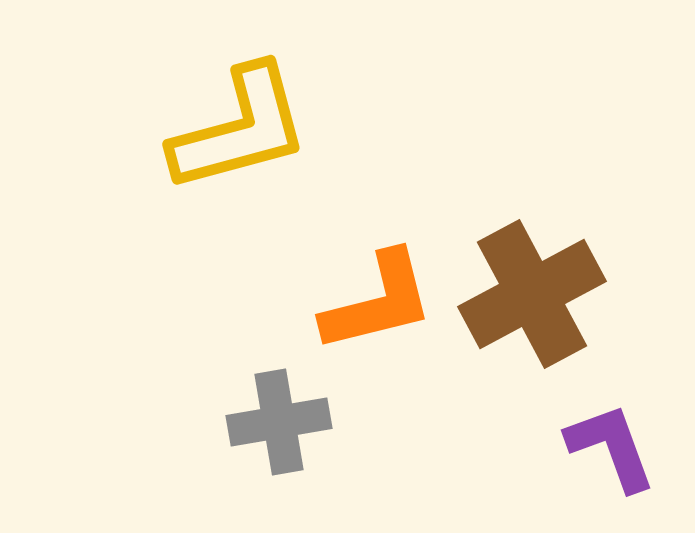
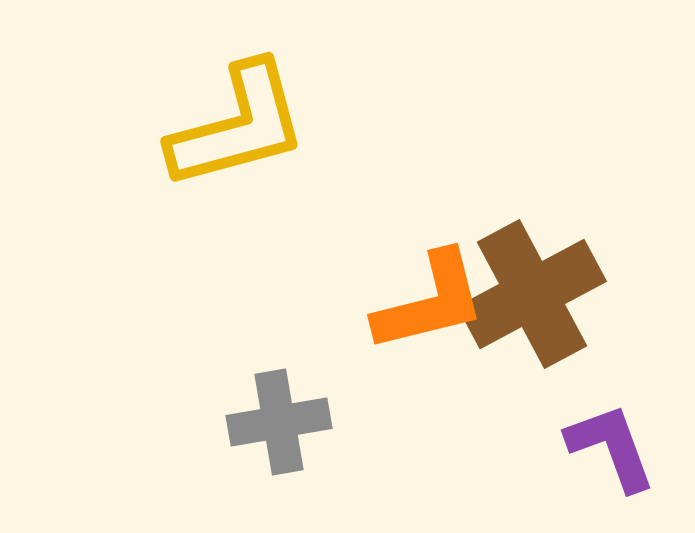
yellow L-shape: moved 2 px left, 3 px up
orange L-shape: moved 52 px right
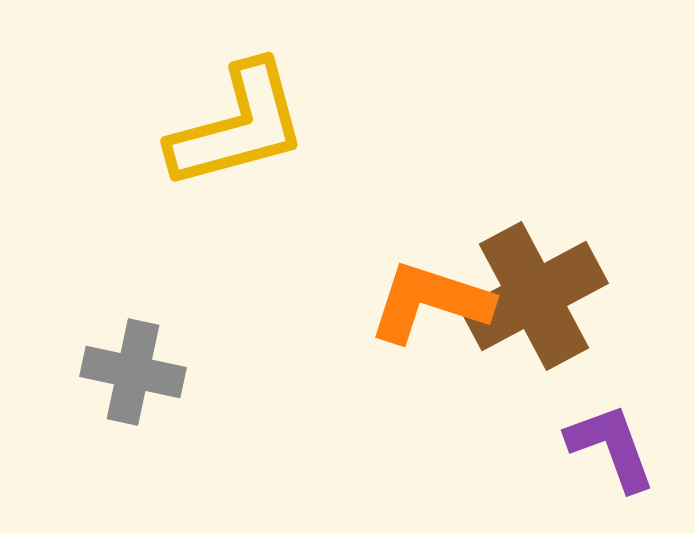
brown cross: moved 2 px right, 2 px down
orange L-shape: rotated 148 degrees counterclockwise
gray cross: moved 146 px left, 50 px up; rotated 22 degrees clockwise
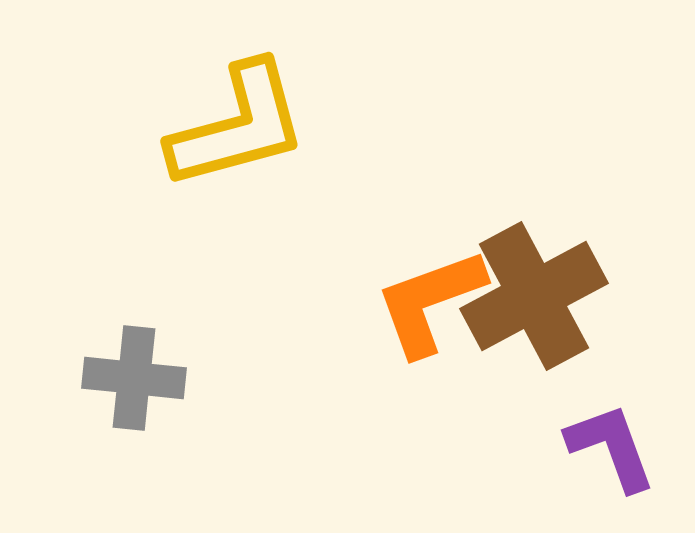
orange L-shape: rotated 38 degrees counterclockwise
gray cross: moved 1 px right, 6 px down; rotated 6 degrees counterclockwise
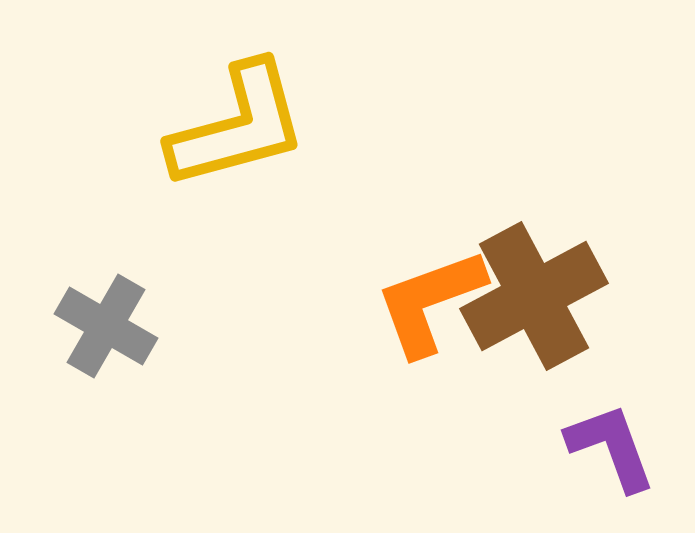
gray cross: moved 28 px left, 52 px up; rotated 24 degrees clockwise
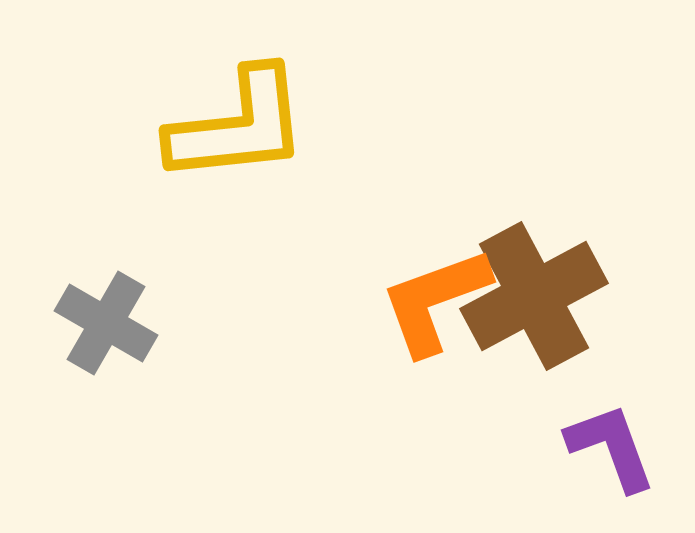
yellow L-shape: rotated 9 degrees clockwise
orange L-shape: moved 5 px right, 1 px up
gray cross: moved 3 px up
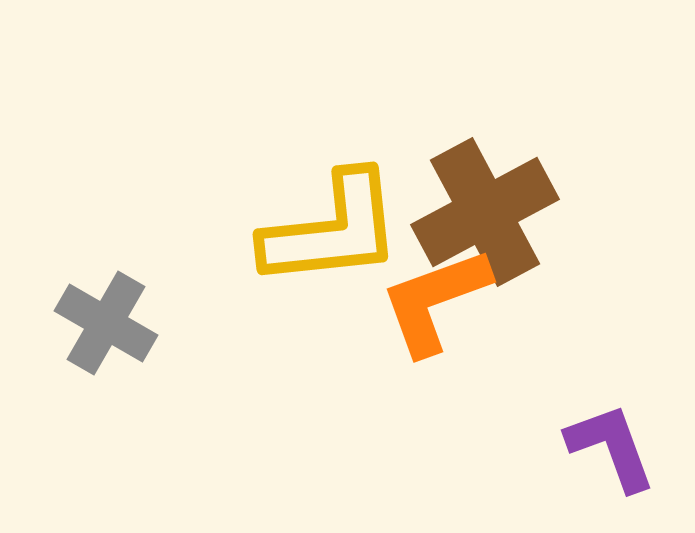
yellow L-shape: moved 94 px right, 104 px down
brown cross: moved 49 px left, 84 px up
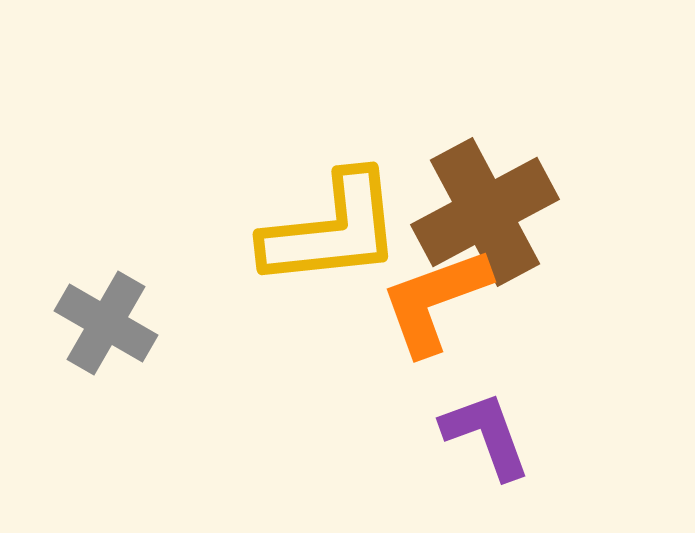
purple L-shape: moved 125 px left, 12 px up
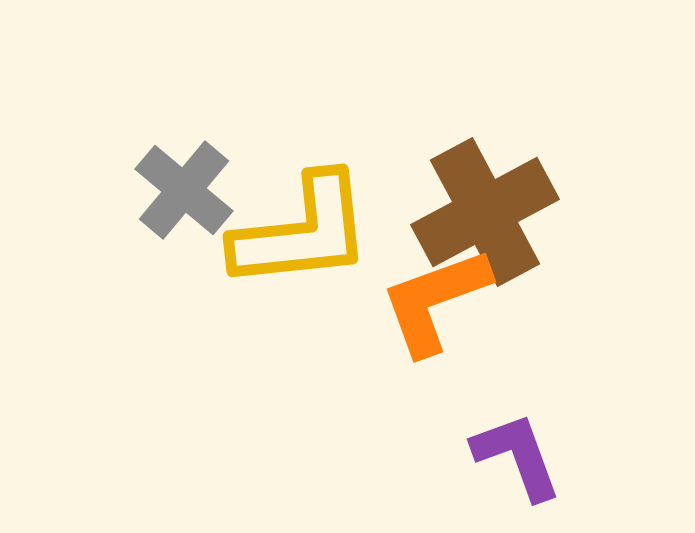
yellow L-shape: moved 30 px left, 2 px down
gray cross: moved 78 px right, 133 px up; rotated 10 degrees clockwise
purple L-shape: moved 31 px right, 21 px down
